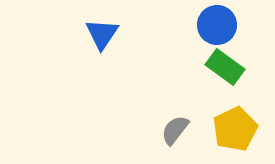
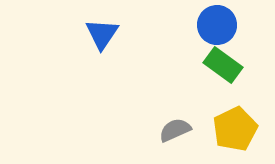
green rectangle: moved 2 px left, 2 px up
gray semicircle: rotated 28 degrees clockwise
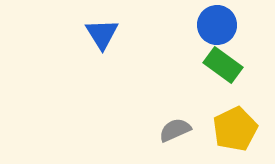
blue triangle: rotated 6 degrees counterclockwise
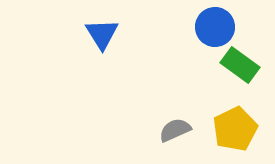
blue circle: moved 2 px left, 2 px down
green rectangle: moved 17 px right
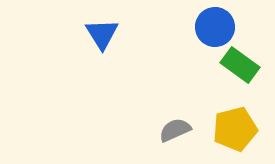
yellow pentagon: rotated 12 degrees clockwise
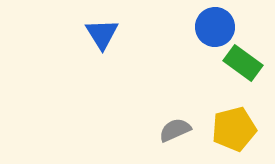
green rectangle: moved 3 px right, 2 px up
yellow pentagon: moved 1 px left
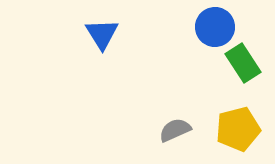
green rectangle: rotated 21 degrees clockwise
yellow pentagon: moved 4 px right
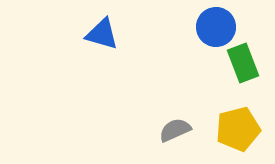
blue circle: moved 1 px right
blue triangle: rotated 42 degrees counterclockwise
green rectangle: rotated 12 degrees clockwise
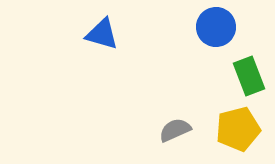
green rectangle: moved 6 px right, 13 px down
